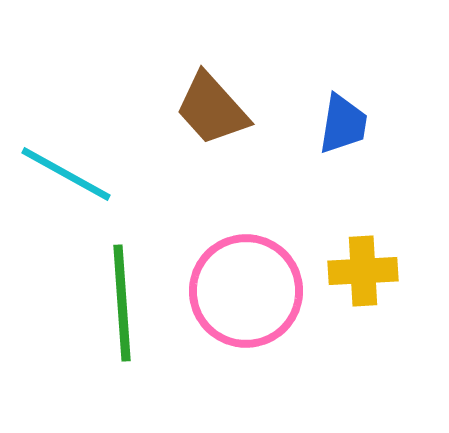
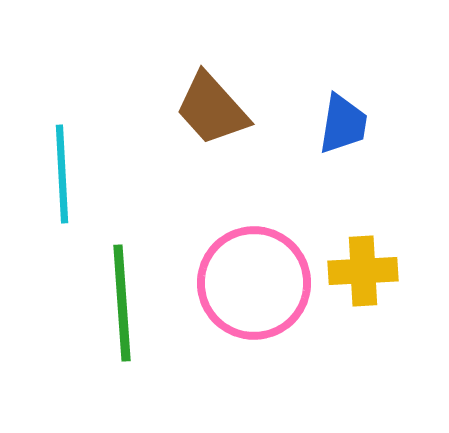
cyan line: moved 4 px left; rotated 58 degrees clockwise
pink circle: moved 8 px right, 8 px up
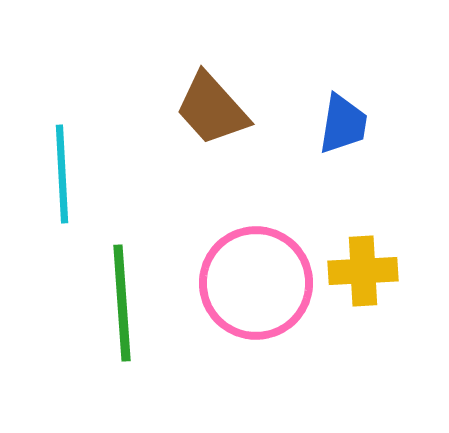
pink circle: moved 2 px right
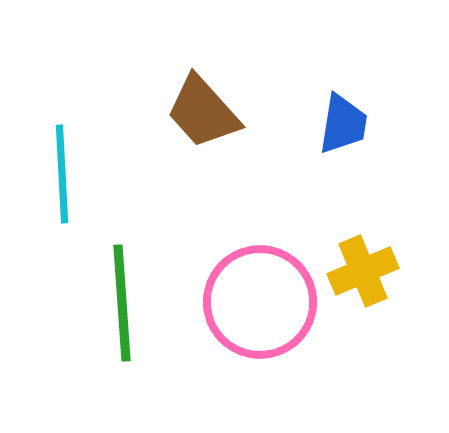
brown trapezoid: moved 9 px left, 3 px down
yellow cross: rotated 20 degrees counterclockwise
pink circle: moved 4 px right, 19 px down
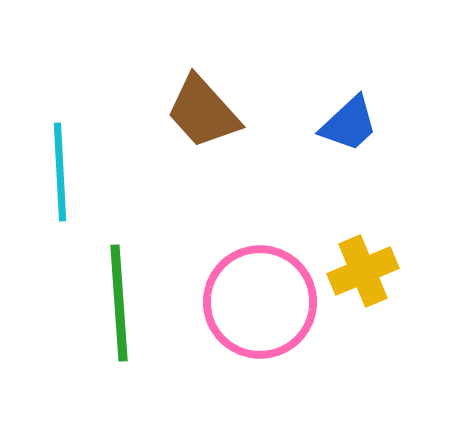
blue trapezoid: moved 6 px right; rotated 38 degrees clockwise
cyan line: moved 2 px left, 2 px up
green line: moved 3 px left
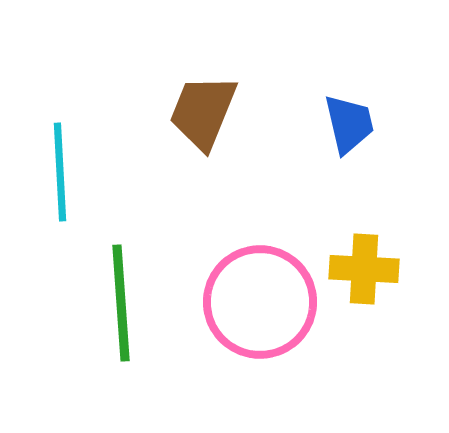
brown trapezoid: rotated 64 degrees clockwise
blue trapezoid: rotated 60 degrees counterclockwise
yellow cross: moved 1 px right, 2 px up; rotated 26 degrees clockwise
green line: moved 2 px right
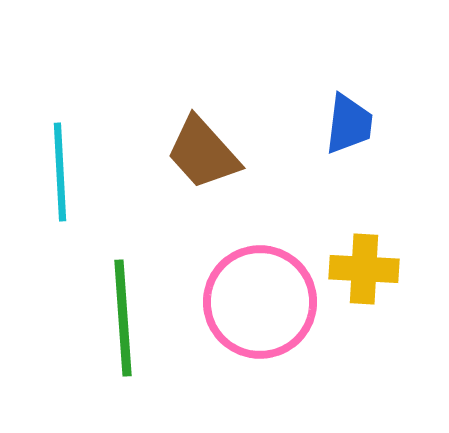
brown trapezoid: moved 41 px down; rotated 64 degrees counterclockwise
blue trapezoid: rotated 20 degrees clockwise
green line: moved 2 px right, 15 px down
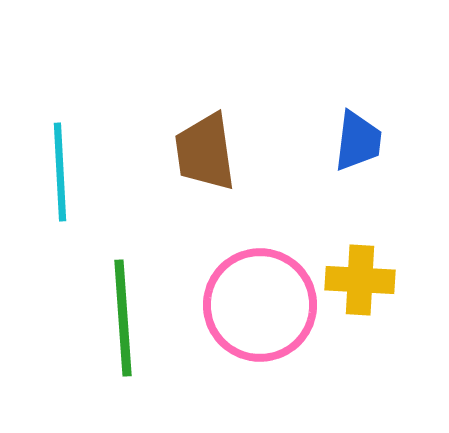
blue trapezoid: moved 9 px right, 17 px down
brown trapezoid: moved 2 px right, 1 px up; rotated 34 degrees clockwise
yellow cross: moved 4 px left, 11 px down
pink circle: moved 3 px down
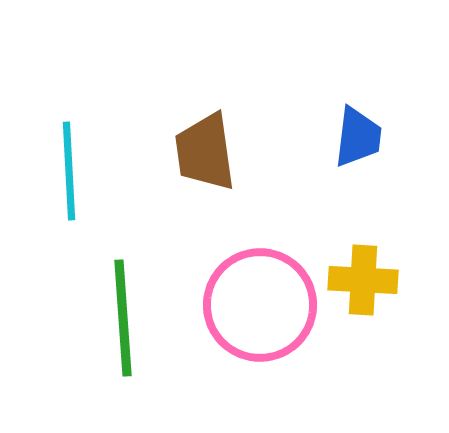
blue trapezoid: moved 4 px up
cyan line: moved 9 px right, 1 px up
yellow cross: moved 3 px right
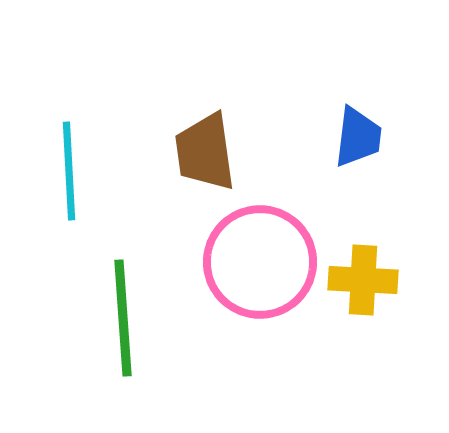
pink circle: moved 43 px up
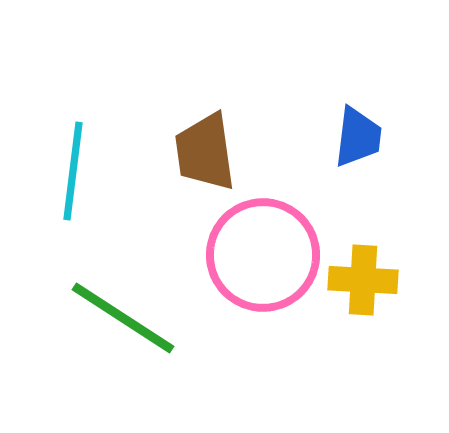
cyan line: moved 4 px right; rotated 10 degrees clockwise
pink circle: moved 3 px right, 7 px up
green line: rotated 53 degrees counterclockwise
